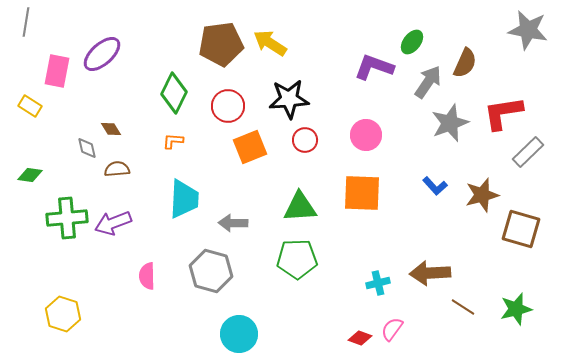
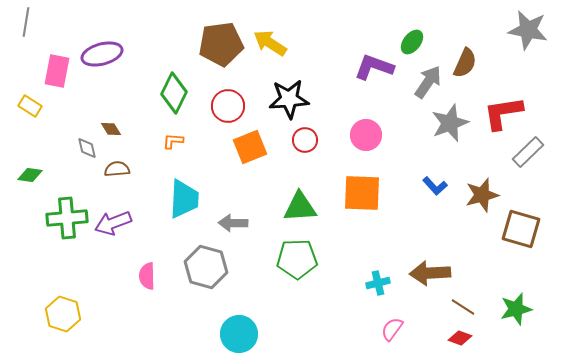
purple ellipse at (102, 54): rotated 27 degrees clockwise
gray hexagon at (211, 271): moved 5 px left, 4 px up
red diamond at (360, 338): moved 100 px right
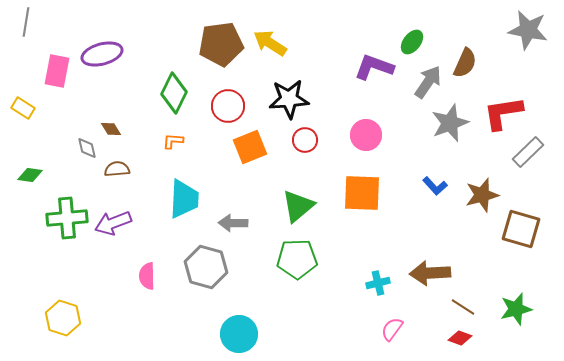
yellow rectangle at (30, 106): moved 7 px left, 2 px down
green triangle at (300, 207): moved 2 px left, 1 px up; rotated 36 degrees counterclockwise
yellow hexagon at (63, 314): moved 4 px down
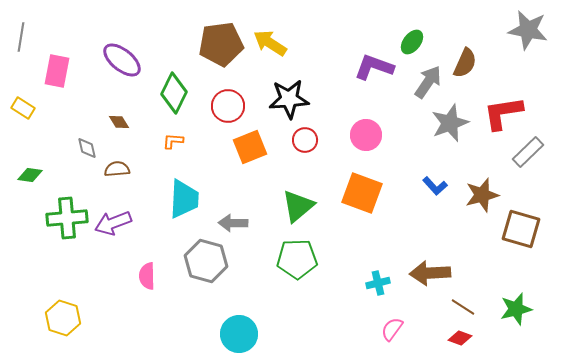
gray line at (26, 22): moved 5 px left, 15 px down
purple ellipse at (102, 54): moved 20 px right, 6 px down; rotated 54 degrees clockwise
brown diamond at (111, 129): moved 8 px right, 7 px up
orange square at (362, 193): rotated 18 degrees clockwise
gray hexagon at (206, 267): moved 6 px up
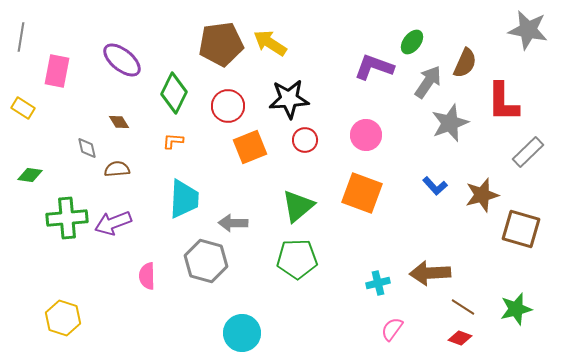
red L-shape at (503, 113): moved 11 px up; rotated 81 degrees counterclockwise
cyan circle at (239, 334): moved 3 px right, 1 px up
